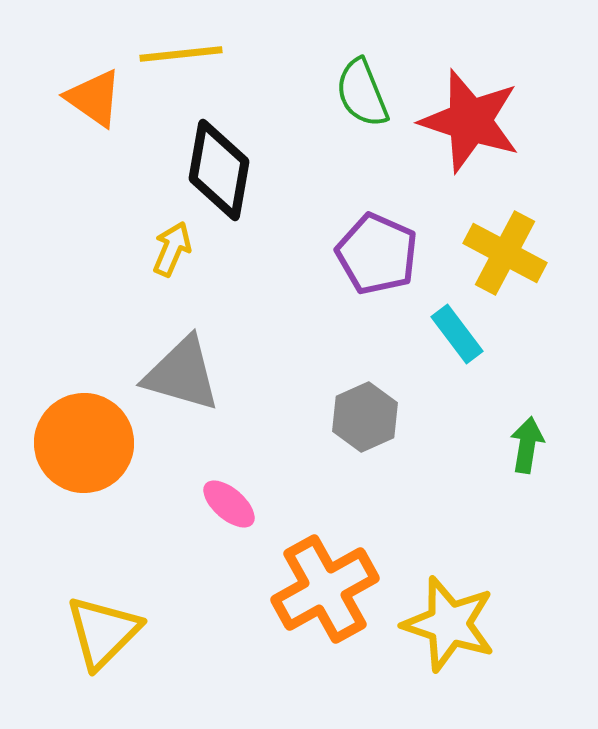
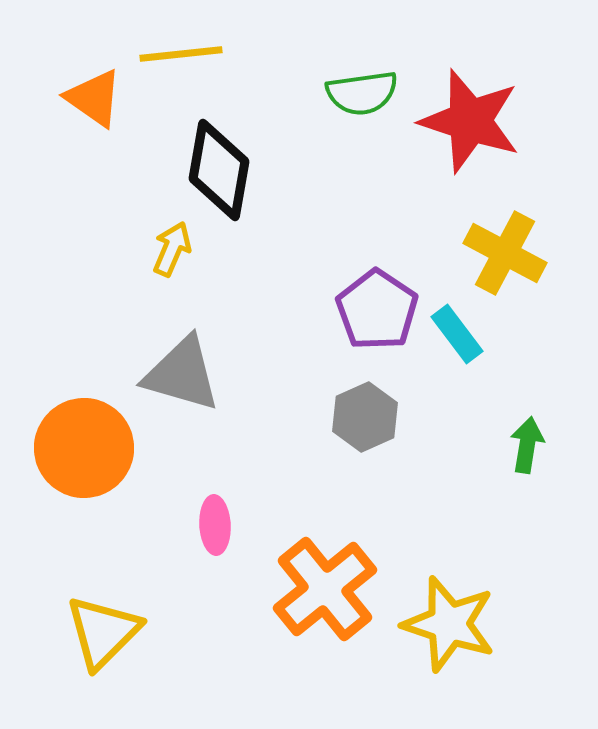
green semicircle: rotated 76 degrees counterclockwise
purple pentagon: moved 56 px down; rotated 10 degrees clockwise
orange circle: moved 5 px down
pink ellipse: moved 14 px left, 21 px down; rotated 46 degrees clockwise
orange cross: rotated 10 degrees counterclockwise
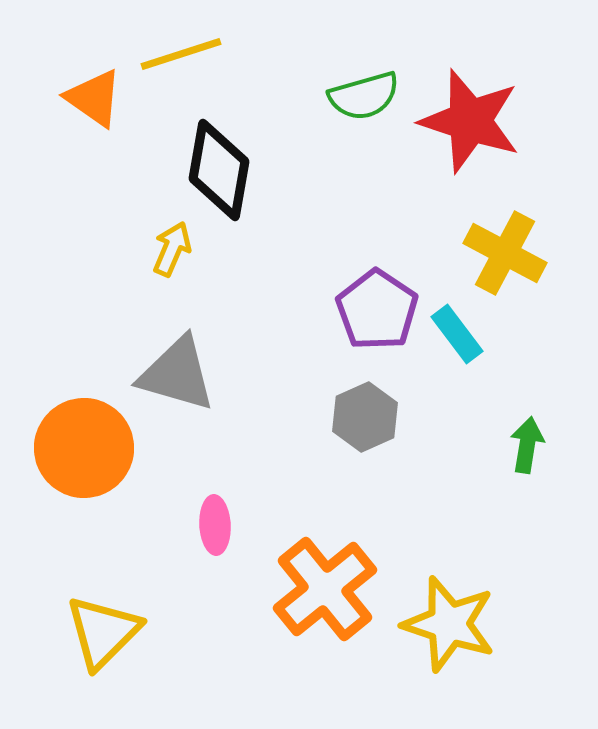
yellow line: rotated 12 degrees counterclockwise
green semicircle: moved 2 px right, 3 px down; rotated 8 degrees counterclockwise
gray triangle: moved 5 px left
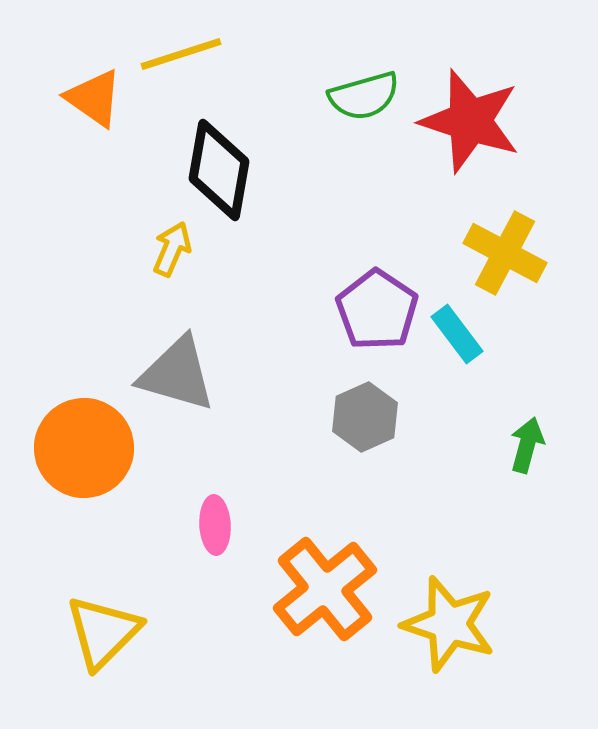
green arrow: rotated 6 degrees clockwise
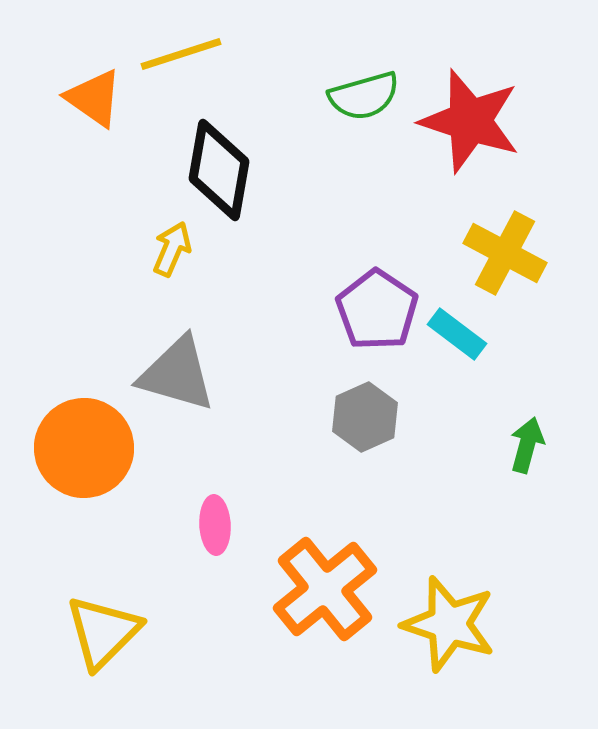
cyan rectangle: rotated 16 degrees counterclockwise
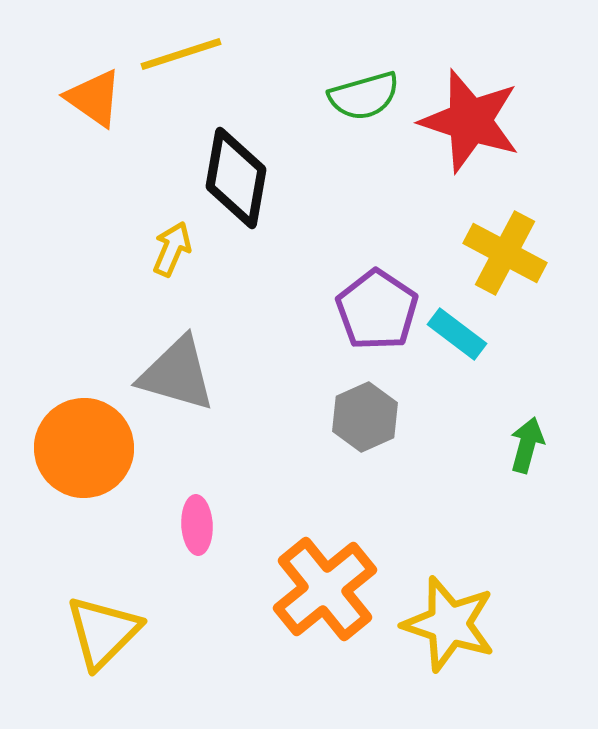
black diamond: moved 17 px right, 8 px down
pink ellipse: moved 18 px left
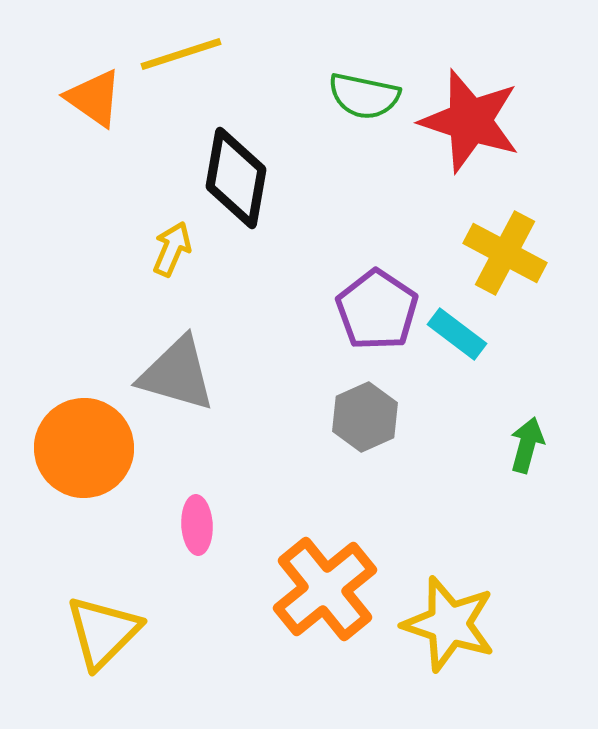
green semicircle: rotated 28 degrees clockwise
